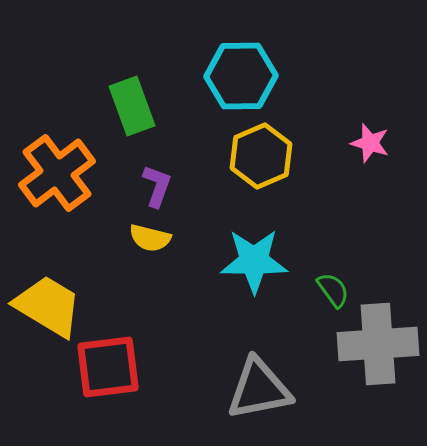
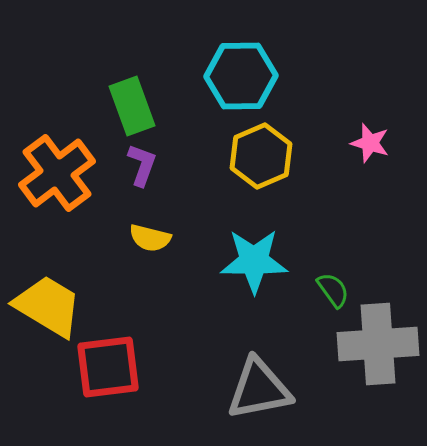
purple L-shape: moved 15 px left, 21 px up
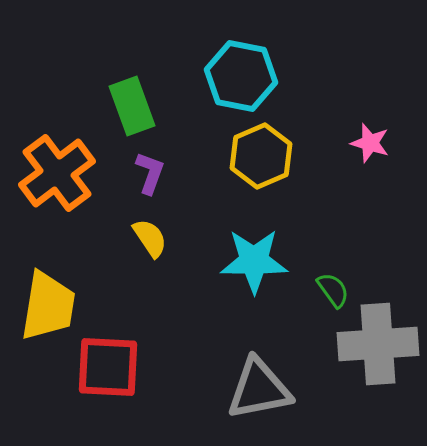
cyan hexagon: rotated 12 degrees clockwise
purple L-shape: moved 8 px right, 8 px down
yellow semicircle: rotated 138 degrees counterclockwise
yellow trapezoid: rotated 68 degrees clockwise
red square: rotated 10 degrees clockwise
